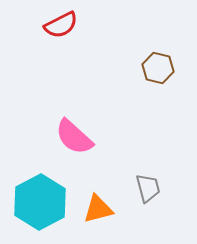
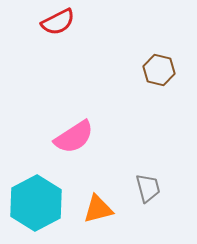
red semicircle: moved 3 px left, 3 px up
brown hexagon: moved 1 px right, 2 px down
pink semicircle: rotated 75 degrees counterclockwise
cyan hexagon: moved 4 px left, 1 px down
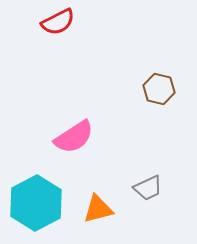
brown hexagon: moved 19 px down
gray trapezoid: rotated 80 degrees clockwise
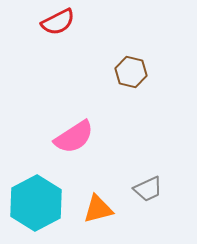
brown hexagon: moved 28 px left, 17 px up
gray trapezoid: moved 1 px down
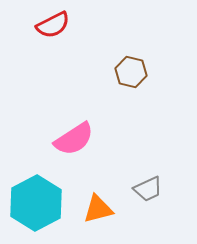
red semicircle: moved 5 px left, 3 px down
pink semicircle: moved 2 px down
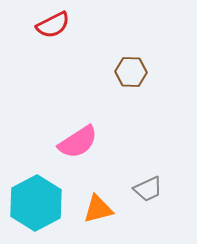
brown hexagon: rotated 12 degrees counterclockwise
pink semicircle: moved 4 px right, 3 px down
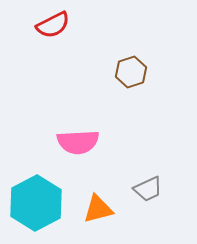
brown hexagon: rotated 20 degrees counterclockwise
pink semicircle: rotated 30 degrees clockwise
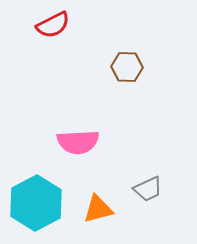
brown hexagon: moved 4 px left, 5 px up; rotated 20 degrees clockwise
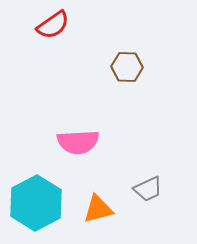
red semicircle: rotated 8 degrees counterclockwise
